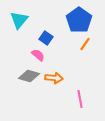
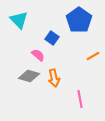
cyan triangle: rotated 24 degrees counterclockwise
blue square: moved 6 px right
orange line: moved 8 px right, 12 px down; rotated 24 degrees clockwise
orange arrow: rotated 72 degrees clockwise
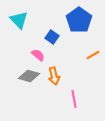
blue square: moved 1 px up
orange line: moved 1 px up
orange arrow: moved 2 px up
pink line: moved 6 px left
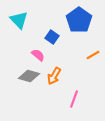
orange arrow: rotated 42 degrees clockwise
pink line: rotated 30 degrees clockwise
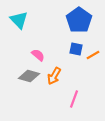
blue square: moved 24 px right, 12 px down; rotated 24 degrees counterclockwise
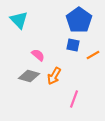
blue square: moved 3 px left, 4 px up
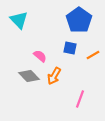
blue square: moved 3 px left, 3 px down
pink semicircle: moved 2 px right, 1 px down
gray diamond: rotated 30 degrees clockwise
pink line: moved 6 px right
